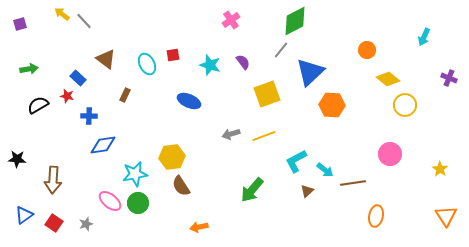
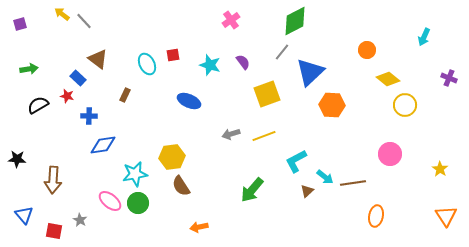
gray line at (281, 50): moved 1 px right, 2 px down
brown triangle at (106, 59): moved 8 px left
cyan arrow at (325, 170): moved 7 px down
blue triangle at (24, 215): rotated 36 degrees counterclockwise
red square at (54, 223): moved 8 px down; rotated 24 degrees counterclockwise
gray star at (86, 224): moved 6 px left, 4 px up; rotated 24 degrees counterclockwise
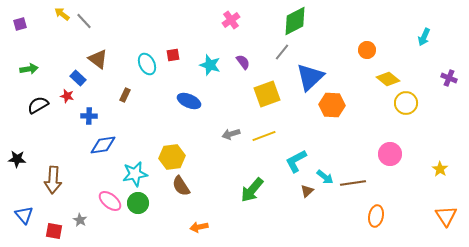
blue triangle at (310, 72): moved 5 px down
yellow circle at (405, 105): moved 1 px right, 2 px up
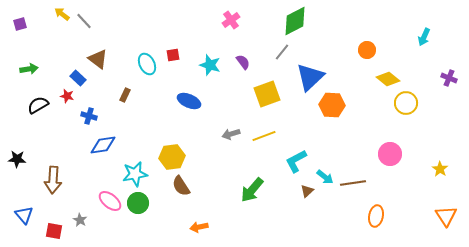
blue cross at (89, 116): rotated 14 degrees clockwise
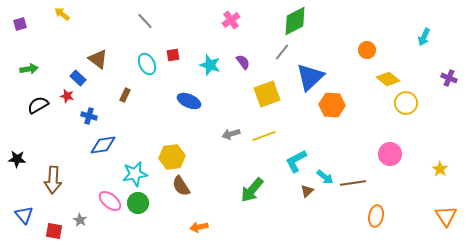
gray line at (84, 21): moved 61 px right
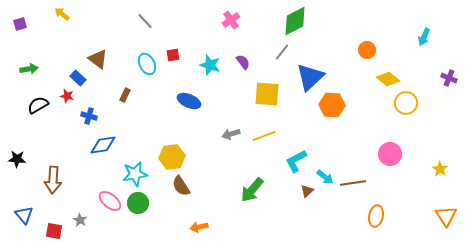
yellow square at (267, 94): rotated 24 degrees clockwise
